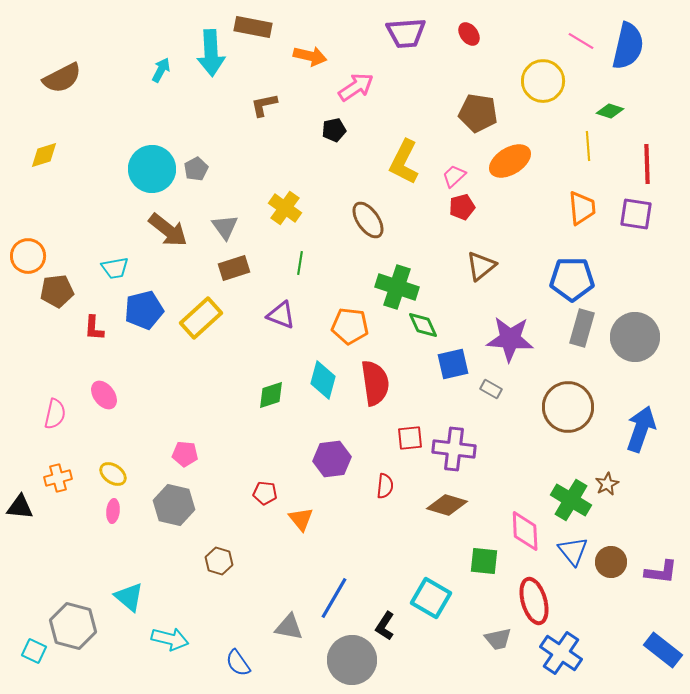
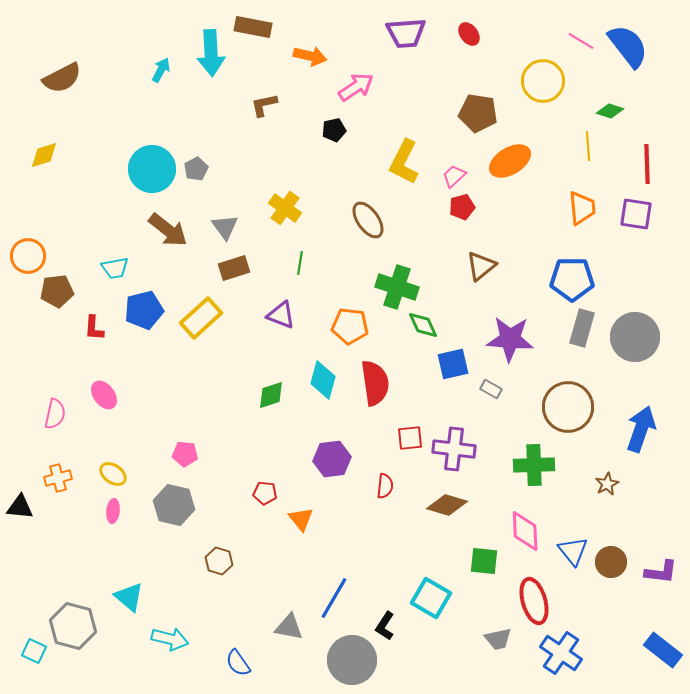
blue semicircle at (628, 46): rotated 51 degrees counterclockwise
green cross at (571, 500): moved 37 px left, 35 px up; rotated 33 degrees counterclockwise
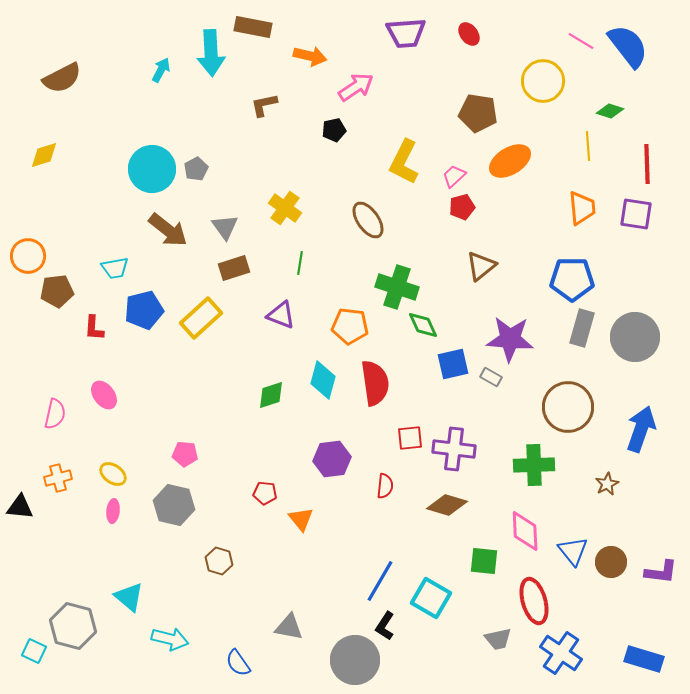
gray rectangle at (491, 389): moved 12 px up
blue line at (334, 598): moved 46 px right, 17 px up
blue rectangle at (663, 650): moved 19 px left, 9 px down; rotated 21 degrees counterclockwise
gray circle at (352, 660): moved 3 px right
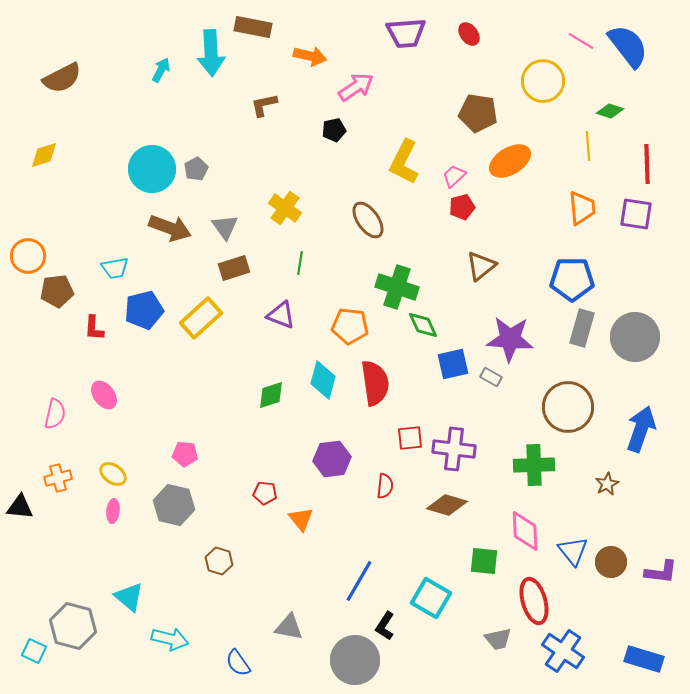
brown arrow at (168, 230): moved 2 px right, 2 px up; rotated 18 degrees counterclockwise
blue line at (380, 581): moved 21 px left
blue cross at (561, 653): moved 2 px right, 2 px up
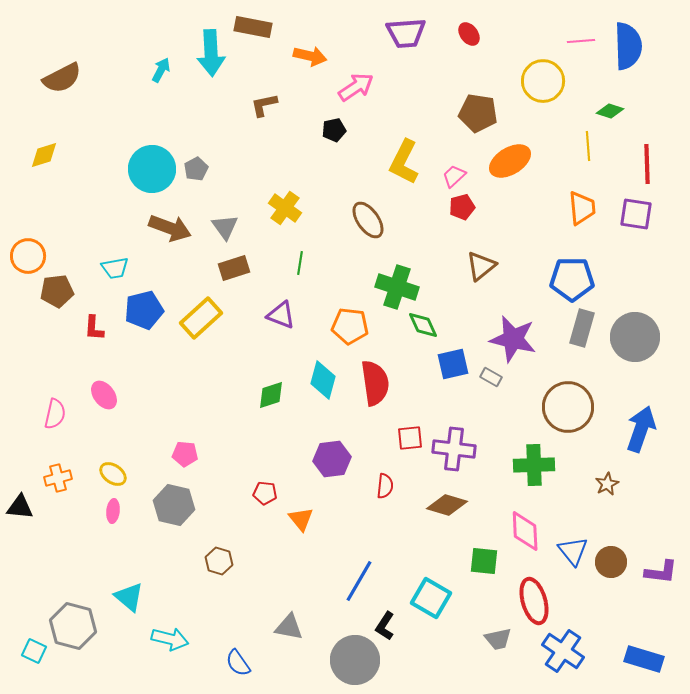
pink line at (581, 41): rotated 36 degrees counterclockwise
blue semicircle at (628, 46): rotated 36 degrees clockwise
purple star at (510, 339): moved 3 px right; rotated 9 degrees clockwise
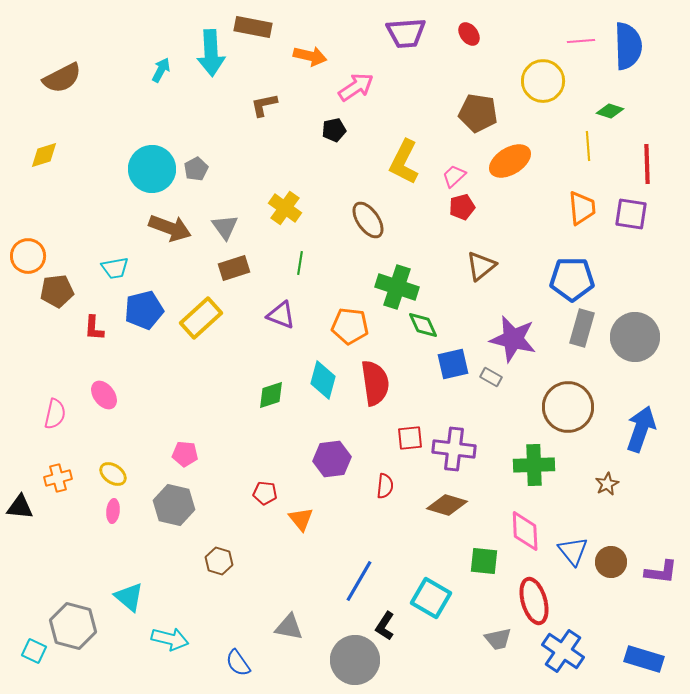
purple square at (636, 214): moved 5 px left
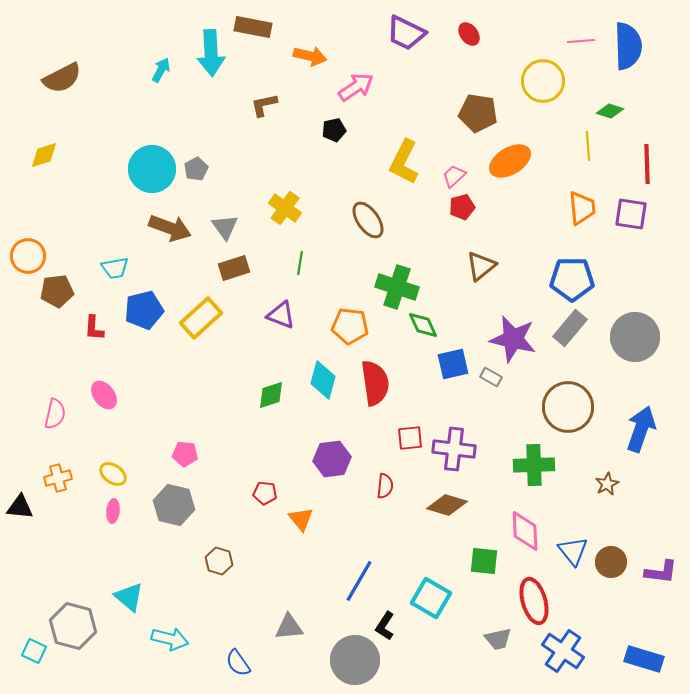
purple trapezoid at (406, 33): rotated 30 degrees clockwise
gray rectangle at (582, 328): moved 12 px left; rotated 24 degrees clockwise
gray triangle at (289, 627): rotated 16 degrees counterclockwise
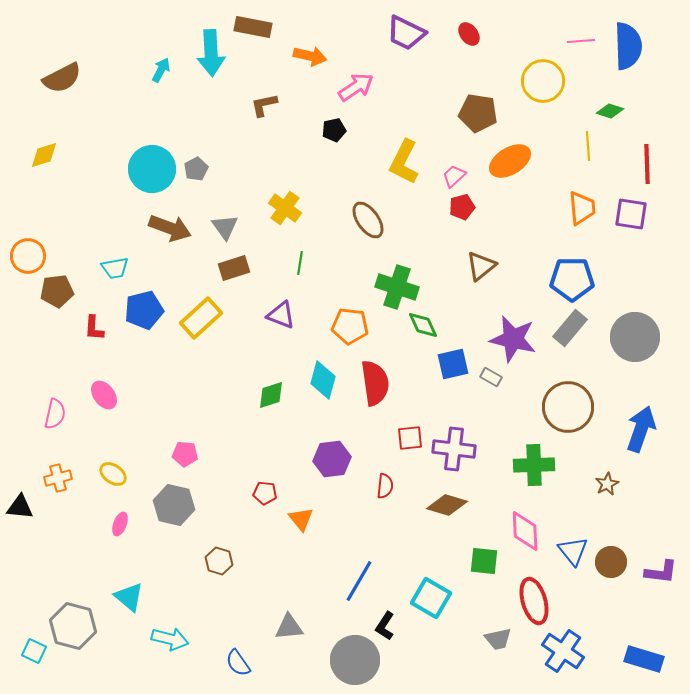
pink ellipse at (113, 511): moved 7 px right, 13 px down; rotated 15 degrees clockwise
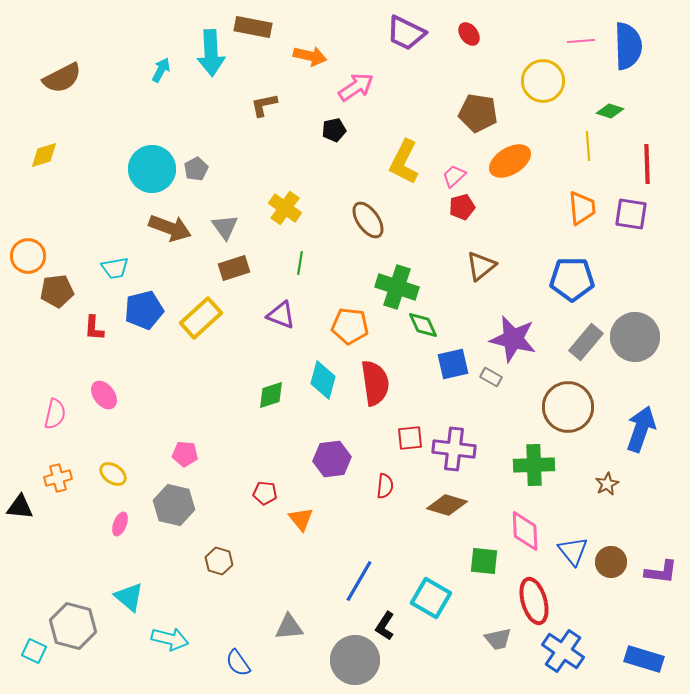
gray rectangle at (570, 328): moved 16 px right, 14 px down
